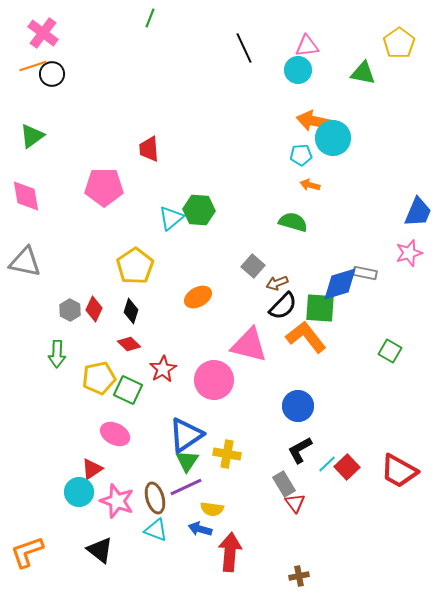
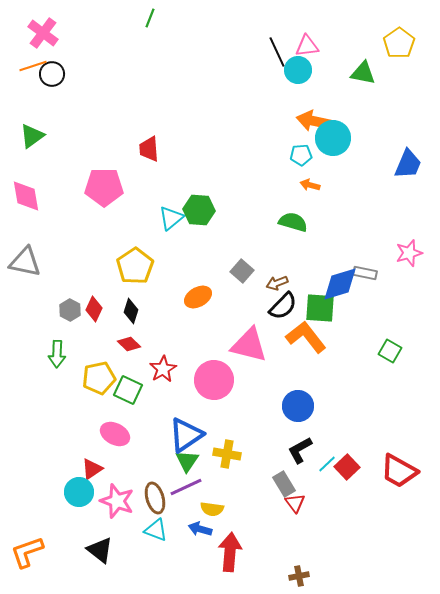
black line at (244, 48): moved 33 px right, 4 px down
blue trapezoid at (418, 212): moved 10 px left, 48 px up
gray square at (253, 266): moved 11 px left, 5 px down
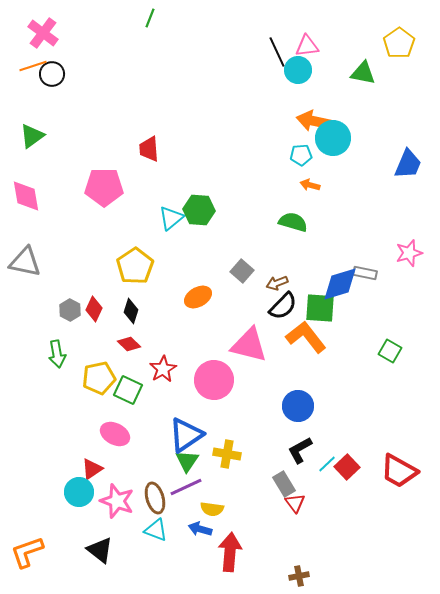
green arrow at (57, 354): rotated 12 degrees counterclockwise
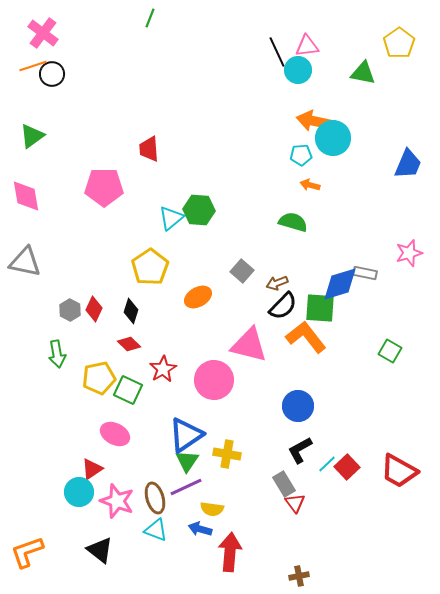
yellow pentagon at (135, 266): moved 15 px right, 1 px down
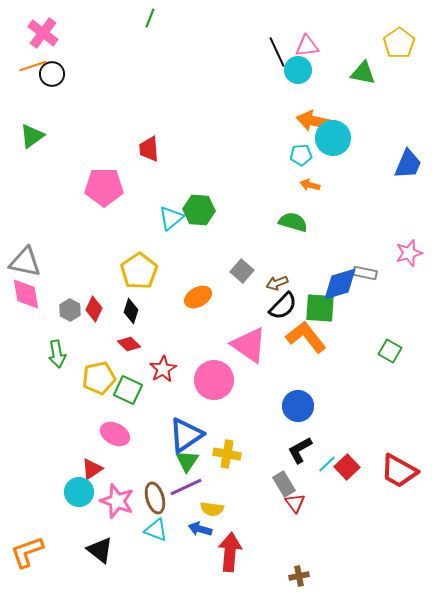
pink diamond at (26, 196): moved 98 px down
yellow pentagon at (150, 267): moved 11 px left, 4 px down
pink triangle at (249, 345): rotated 21 degrees clockwise
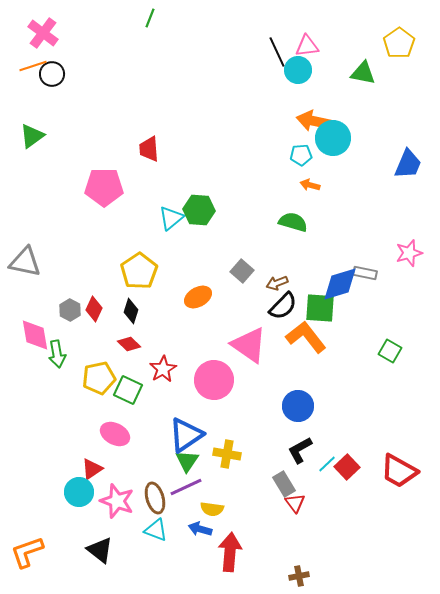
pink diamond at (26, 294): moved 9 px right, 41 px down
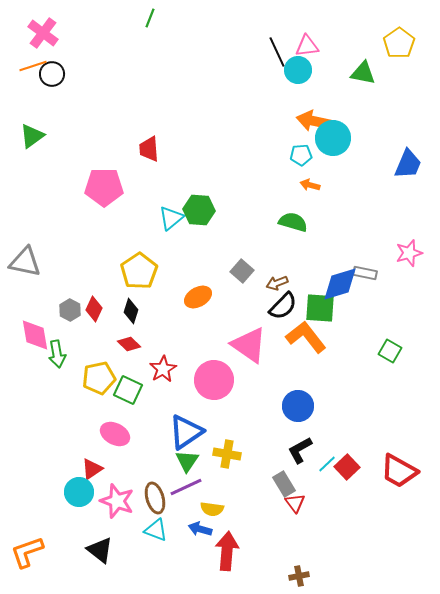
blue triangle at (186, 435): moved 3 px up
red arrow at (230, 552): moved 3 px left, 1 px up
